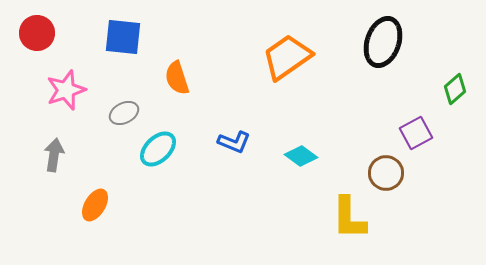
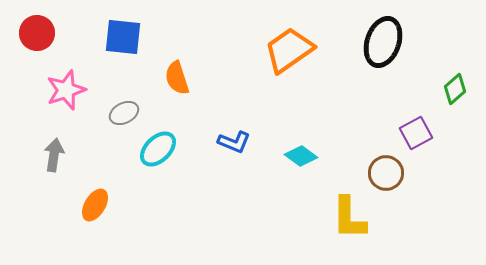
orange trapezoid: moved 2 px right, 7 px up
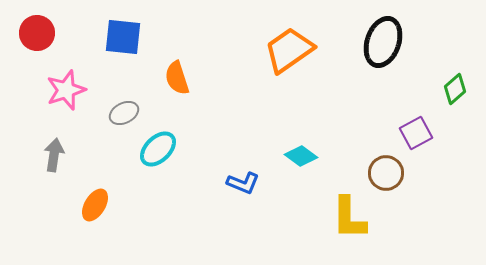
blue L-shape: moved 9 px right, 41 px down
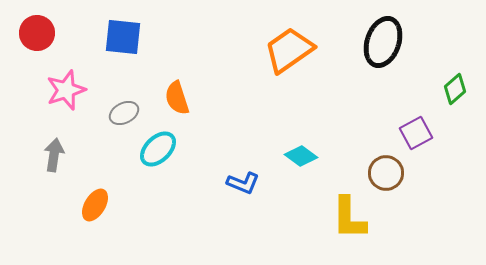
orange semicircle: moved 20 px down
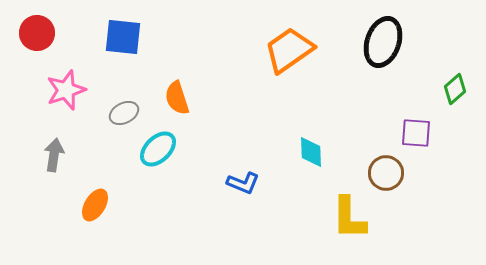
purple square: rotated 32 degrees clockwise
cyan diamond: moved 10 px right, 4 px up; rotated 52 degrees clockwise
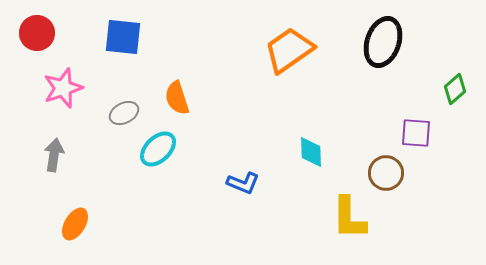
pink star: moved 3 px left, 2 px up
orange ellipse: moved 20 px left, 19 px down
